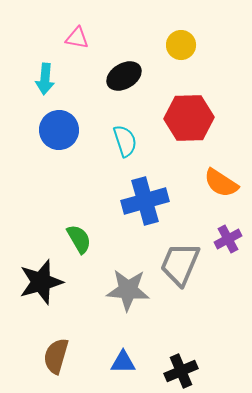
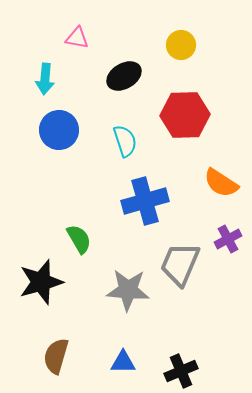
red hexagon: moved 4 px left, 3 px up
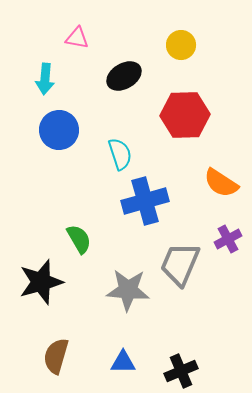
cyan semicircle: moved 5 px left, 13 px down
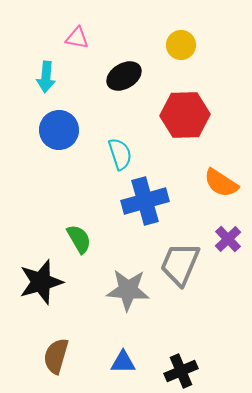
cyan arrow: moved 1 px right, 2 px up
purple cross: rotated 16 degrees counterclockwise
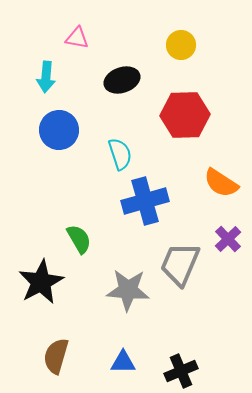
black ellipse: moved 2 px left, 4 px down; rotated 12 degrees clockwise
black star: rotated 12 degrees counterclockwise
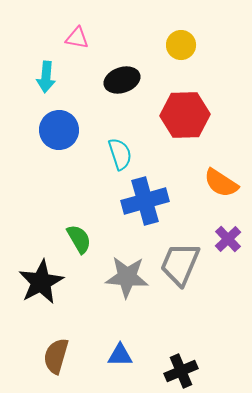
gray star: moved 1 px left, 13 px up
blue triangle: moved 3 px left, 7 px up
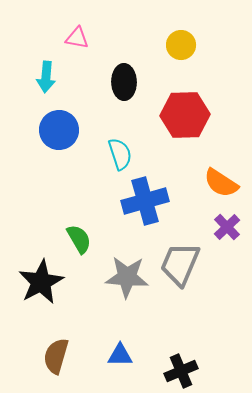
black ellipse: moved 2 px right, 2 px down; rotated 72 degrees counterclockwise
purple cross: moved 1 px left, 12 px up
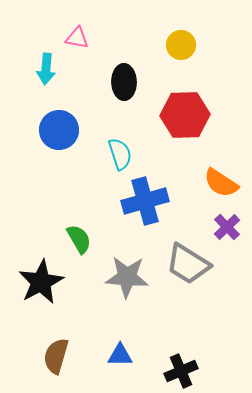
cyan arrow: moved 8 px up
gray trapezoid: moved 8 px right; rotated 81 degrees counterclockwise
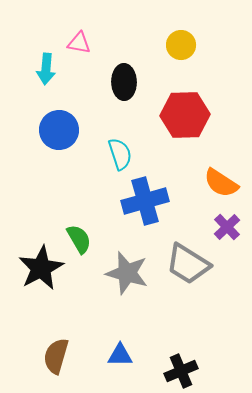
pink triangle: moved 2 px right, 5 px down
gray star: moved 4 px up; rotated 12 degrees clockwise
black star: moved 14 px up
